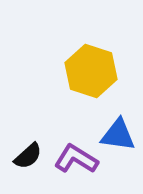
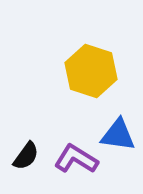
black semicircle: moved 2 px left; rotated 12 degrees counterclockwise
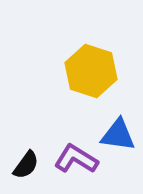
black semicircle: moved 9 px down
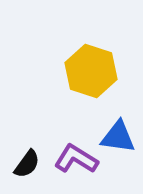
blue triangle: moved 2 px down
black semicircle: moved 1 px right, 1 px up
